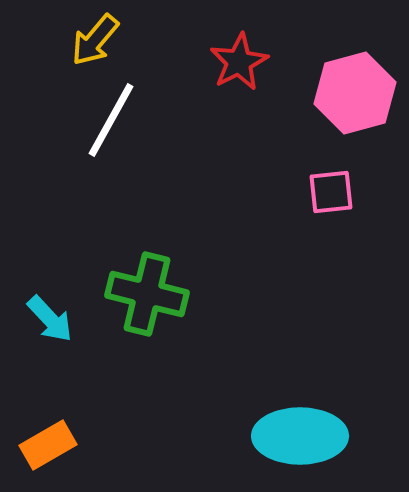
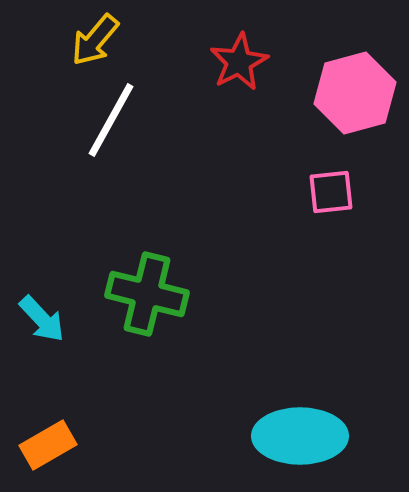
cyan arrow: moved 8 px left
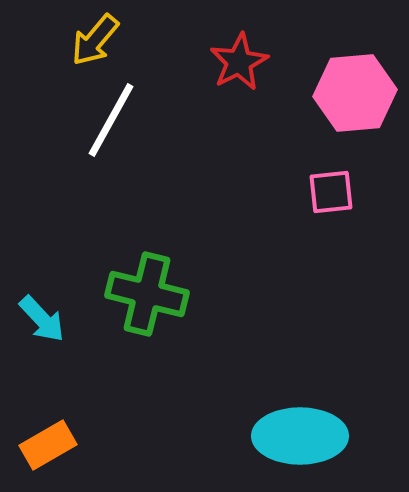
pink hexagon: rotated 10 degrees clockwise
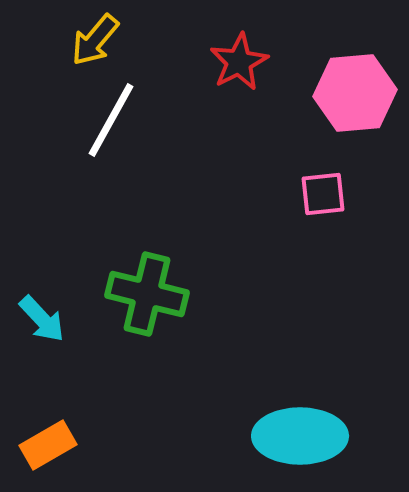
pink square: moved 8 px left, 2 px down
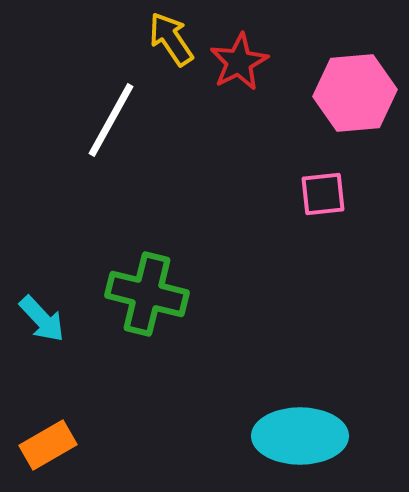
yellow arrow: moved 76 px right, 1 px up; rotated 106 degrees clockwise
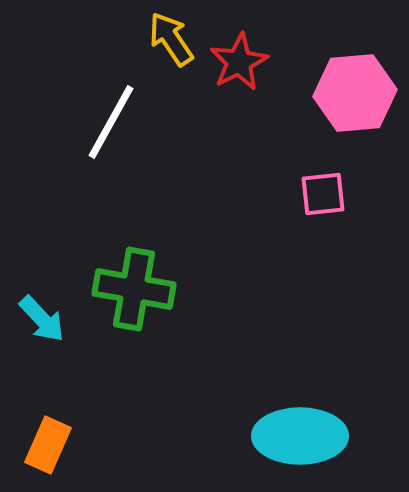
white line: moved 2 px down
green cross: moved 13 px left, 5 px up; rotated 4 degrees counterclockwise
orange rectangle: rotated 36 degrees counterclockwise
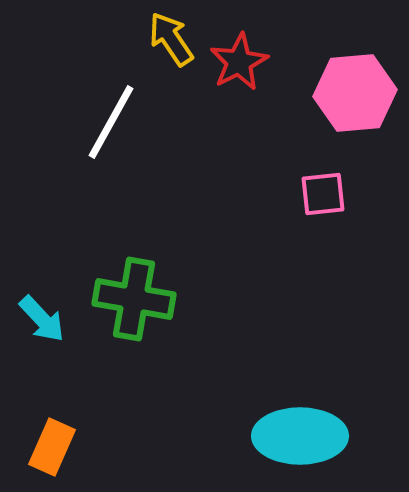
green cross: moved 10 px down
orange rectangle: moved 4 px right, 2 px down
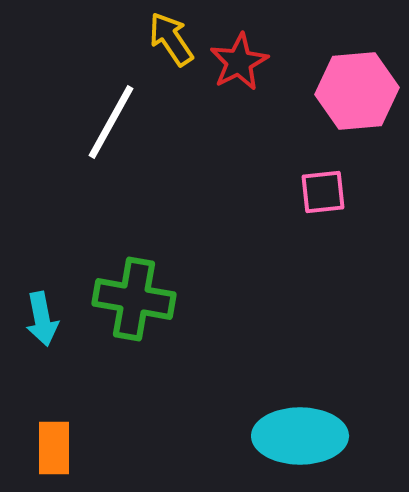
pink hexagon: moved 2 px right, 2 px up
pink square: moved 2 px up
cyan arrow: rotated 32 degrees clockwise
orange rectangle: moved 2 px right, 1 px down; rotated 24 degrees counterclockwise
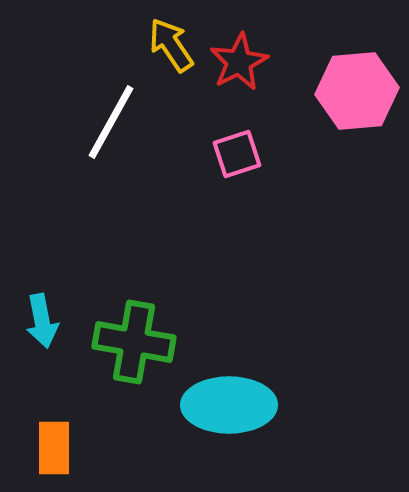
yellow arrow: moved 6 px down
pink square: moved 86 px left, 38 px up; rotated 12 degrees counterclockwise
green cross: moved 43 px down
cyan arrow: moved 2 px down
cyan ellipse: moved 71 px left, 31 px up
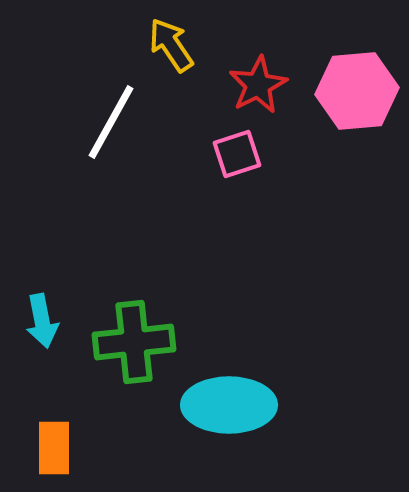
red star: moved 19 px right, 23 px down
green cross: rotated 16 degrees counterclockwise
